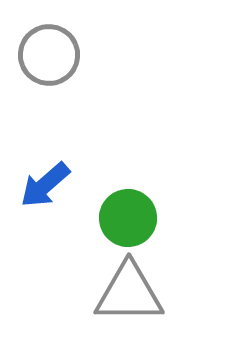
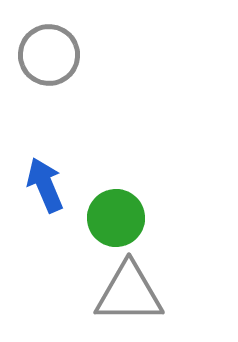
blue arrow: rotated 108 degrees clockwise
green circle: moved 12 px left
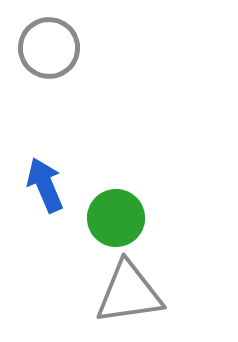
gray circle: moved 7 px up
gray triangle: rotated 8 degrees counterclockwise
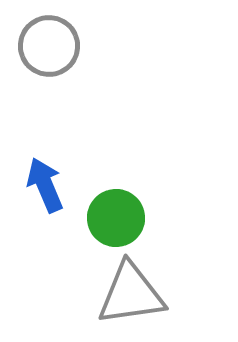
gray circle: moved 2 px up
gray triangle: moved 2 px right, 1 px down
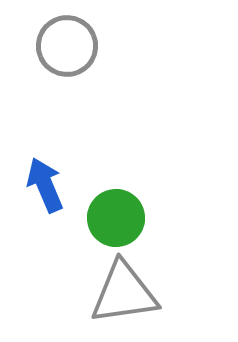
gray circle: moved 18 px right
gray triangle: moved 7 px left, 1 px up
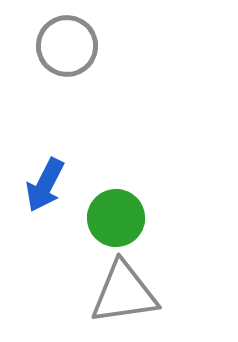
blue arrow: rotated 130 degrees counterclockwise
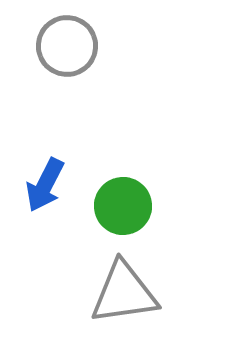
green circle: moved 7 px right, 12 px up
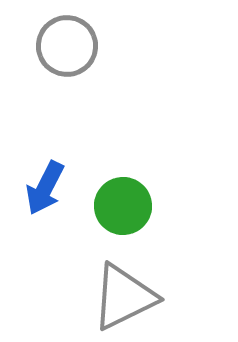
blue arrow: moved 3 px down
gray triangle: moved 4 px down; rotated 18 degrees counterclockwise
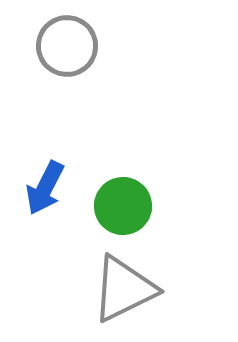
gray triangle: moved 8 px up
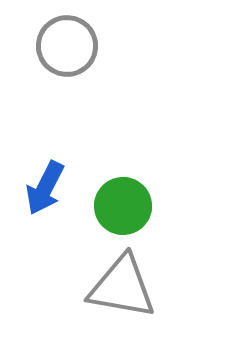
gray triangle: moved 2 px left, 2 px up; rotated 36 degrees clockwise
